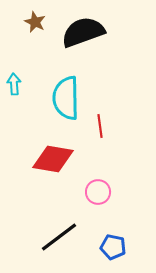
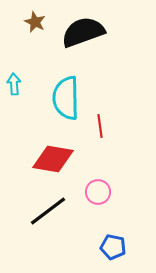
black line: moved 11 px left, 26 px up
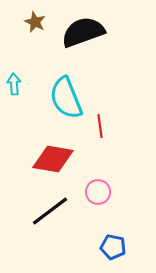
cyan semicircle: rotated 21 degrees counterclockwise
black line: moved 2 px right
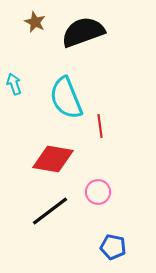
cyan arrow: rotated 15 degrees counterclockwise
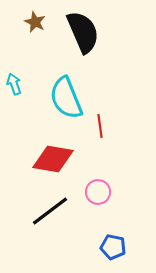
black semicircle: rotated 87 degrees clockwise
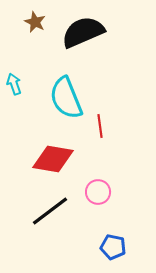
black semicircle: rotated 90 degrees counterclockwise
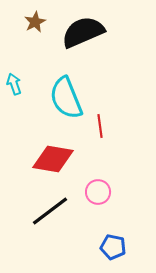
brown star: rotated 20 degrees clockwise
